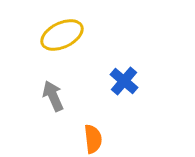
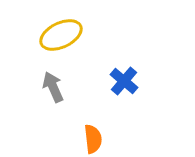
yellow ellipse: moved 1 px left
gray arrow: moved 9 px up
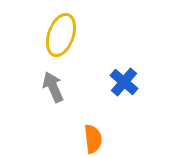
yellow ellipse: rotated 45 degrees counterclockwise
blue cross: moved 1 px down
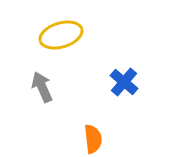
yellow ellipse: rotated 54 degrees clockwise
gray arrow: moved 11 px left
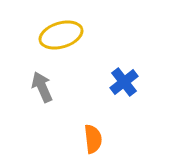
blue cross: rotated 12 degrees clockwise
